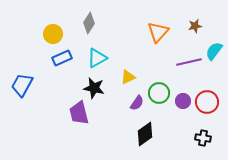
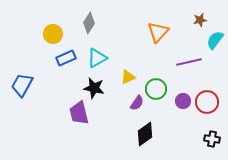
brown star: moved 5 px right, 6 px up
cyan semicircle: moved 1 px right, 11 px up
blue rectangle: moved 4 px right
green circle: moved 3 px left, 4 px up
black cross: moved 9 px right, 1 px down
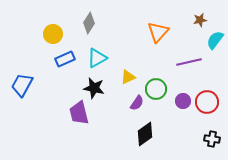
blue rectangle: moved 1 px left, 1 px down
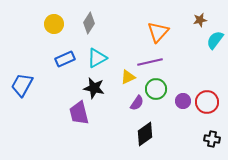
yellow circle: moved 1 px right, 10 px up
purple line: moved 39 px left
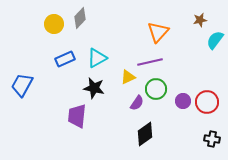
gray diamond: moved 9 px left, 5 px up; rotated 10 degrees clockwise
purple trapezoid: moved 2 px left, 3 px down; rotated 20 degrees clockwise
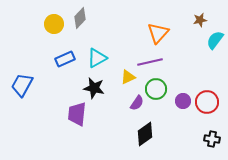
orange triangle: moved 1 px down
purple trapezoid: moved 2 px up
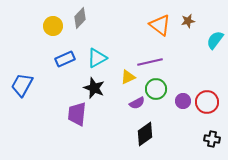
brown star: moved 12 px left, 1 px down
yellow circle: moved 1 px left, 2 px down
orange triangle: moved 2 px right, 8 px up; rotated 35 degrees counterclockwise
black star: rotated 10 degrees clockwise
purple semicircle: rotated 28 degrees clockwise
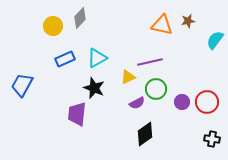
orange triangle: moved 2 px right; rotated 25 degrees counterclockwise
purple circle: moved 1 px left, 1 px down
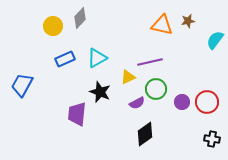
black star: moved 6 px right, 4 px down
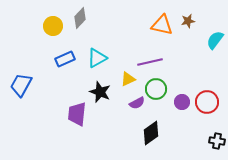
yellow triangle: moved 2 px down
blue trapezoid: moved 1 px left
black diamond: moved 6 px right, 1 px up
black cross: moved 5 px right, 2 px down
